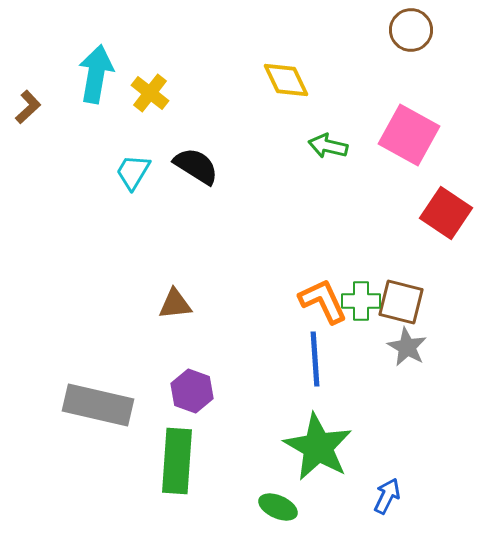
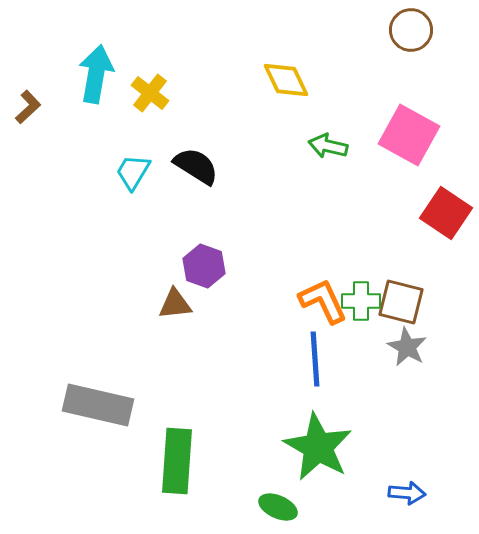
purple hexagon: moved 12 px right, 125 px up
blue arrow: moved 20 px right, 3 px up; rotated 69 degrees clockwise
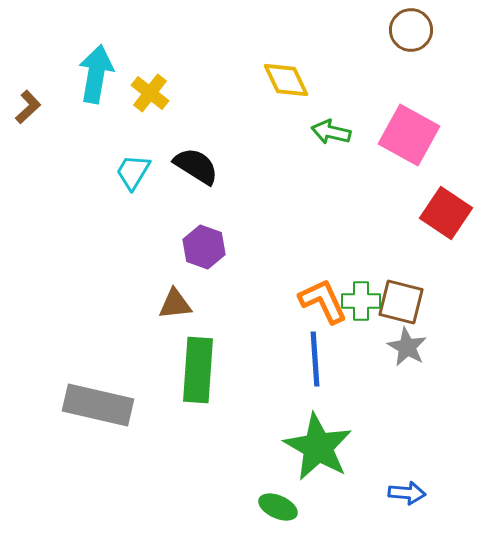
green arrow: moved 3 px right, 14 px up
purple hexagon: moved 19 px up
green rectangle: moved 21 px right, 91 px up
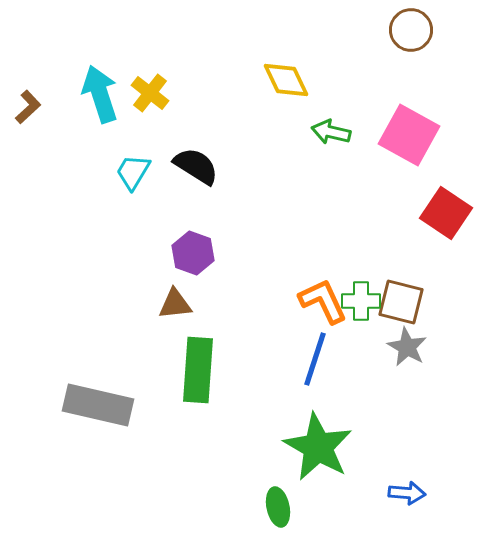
cyan arrow: moved 4 px right, 20 px down; rotated 28 degrees counterclockwise
purple hexagon: moved 11 px left, 6 px down
blue line: rotated 22 degrees clockwise
green ellipse: rotated 54 degrees clockwise
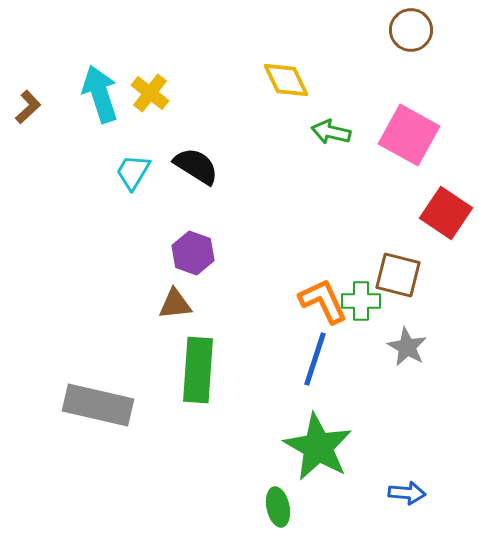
brown square: moved 3 px left, 27 px up
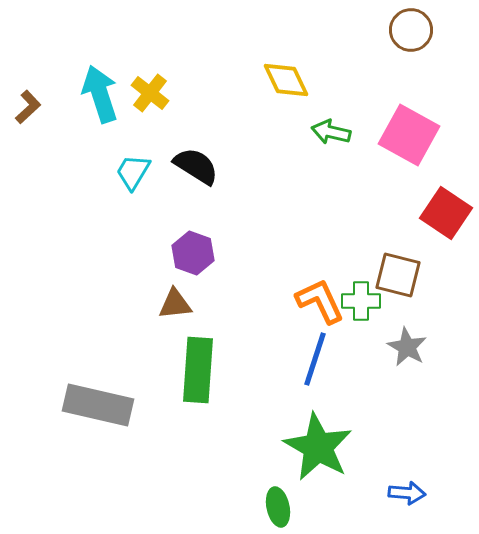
orange L-shape: moved 3 px left
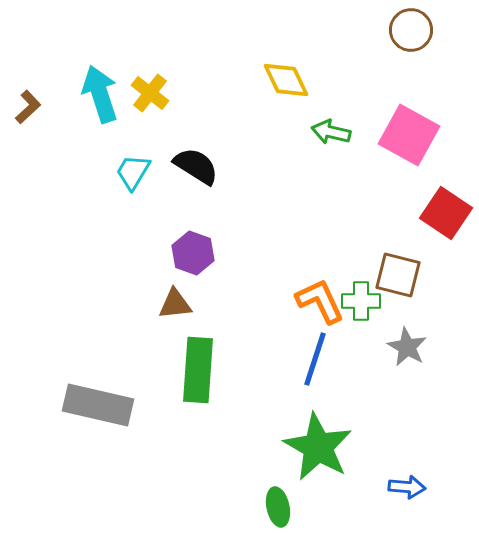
blue arrow: moved 6 px up
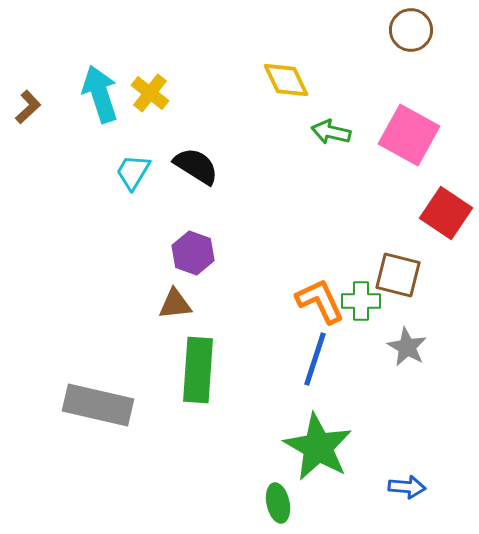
green ellipse: moved 4 px up
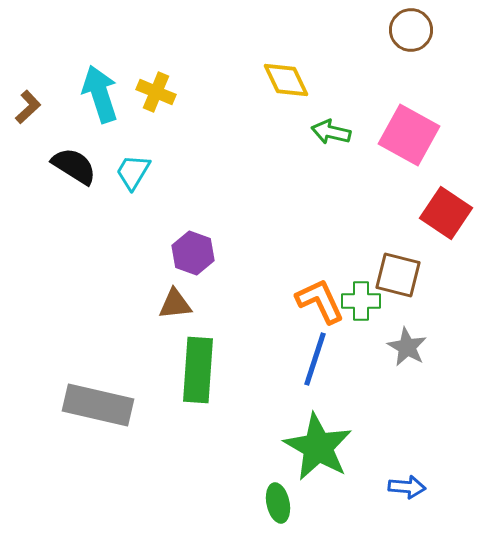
yellow cross: moved 6 px right, 1 px up; rotated 15 degrees counterclockwise
black semicircle: moved 122 px left
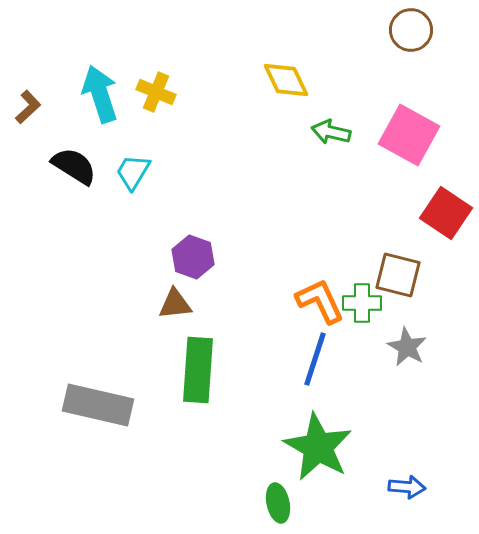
purple hexagon: moved 4 px down
green cross: moved 1 px right, 2 px down
